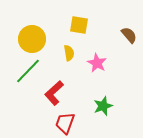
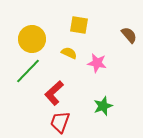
yellow semicircle: rotated 56 degrees counterclockwise
pink star: rotated 18 degrees counterclockwise
red trapezoid: moved 5 px left, 1 px up
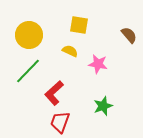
yellow circle: moved 3 px left, 4 px up
yellow semicircle: moved 1 px right, 2 px up
pink star: moved 1 px right, 1 px down
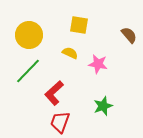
yellow semicircle: moved 2 px down
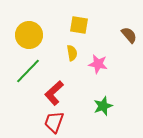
yellow semicircle: moved 2 px right; rotated 56 degrees clockwise
red trapezoid: moved 6 px left
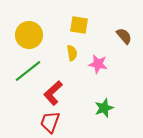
brown semicircle: moved 5 px left, 1 px down
green line: rotated 8 degrees clockwise
red L-shape: moved 1 px left
green star: moved 1 px right, 2 px down
red trapezoid: moved 4 px left
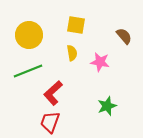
yellow square: moved 3 px left
pink star: moved 2 px right, 2 px up
green line: rotated 16 degrees clockwise
green star: moved 3 px right, 2 px up
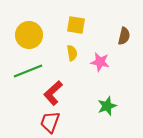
brown semicircle: rotated 54 degrees clockwise
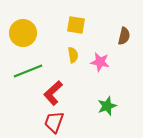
yellow circle: moved 6 px left, 2 px up
yellow semicircle: moved 1 px right, 2 px down
red trapezoid: moved 4 px right
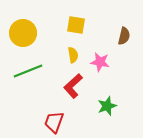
red L-shape: moved 20 px right, 7 px up
